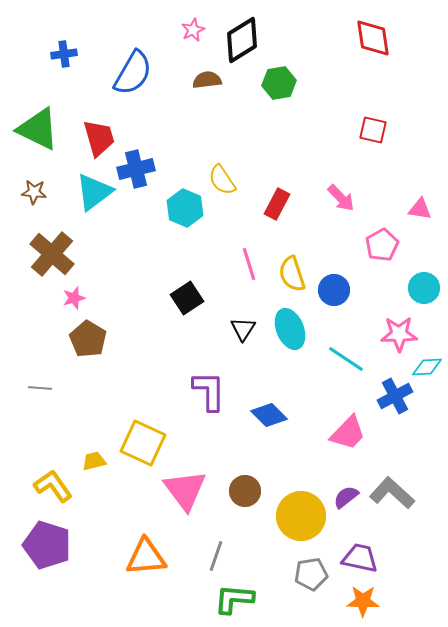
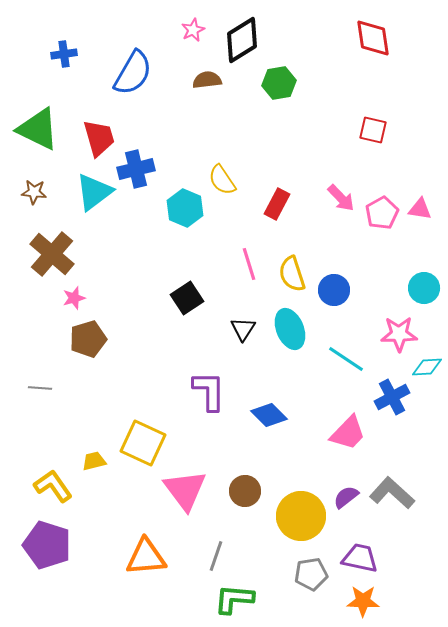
pink pentagon at (382, 245): moved 32 px up
brown pentagon at (88, 339): rotated 24 degrees clockwise
blue cross at (395, 396): moved 3 px left, 1 px down
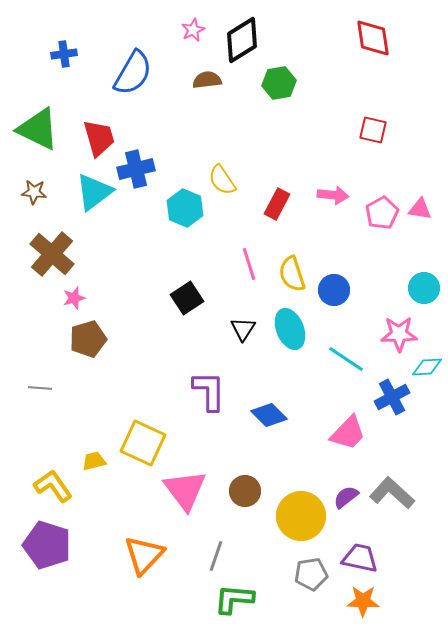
pink arrow at (341, 198): moved 8 px left, 3 px up; rotated 40 degrees counterclockwise
orange triangle at (146, 557): moved 2 px left, 2 px up; rotated 42 degrees counterclockwise
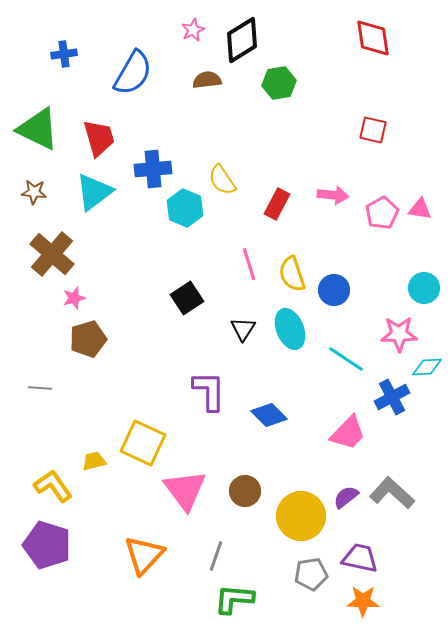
blue cross at (136, 169): moved 17 px right; rotated 9 degrees clockwise
